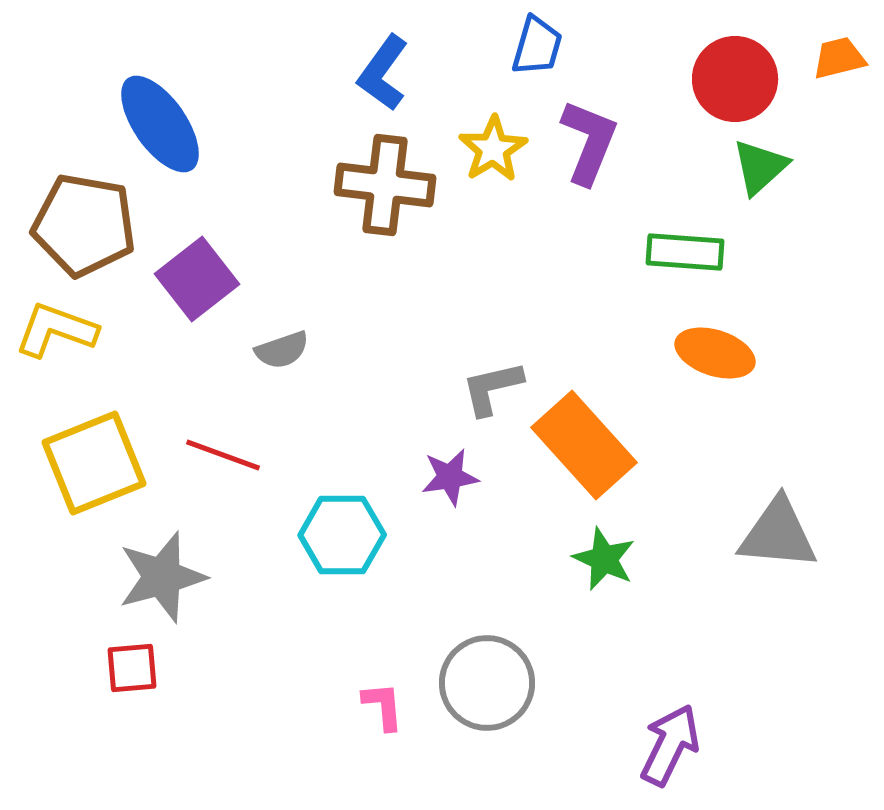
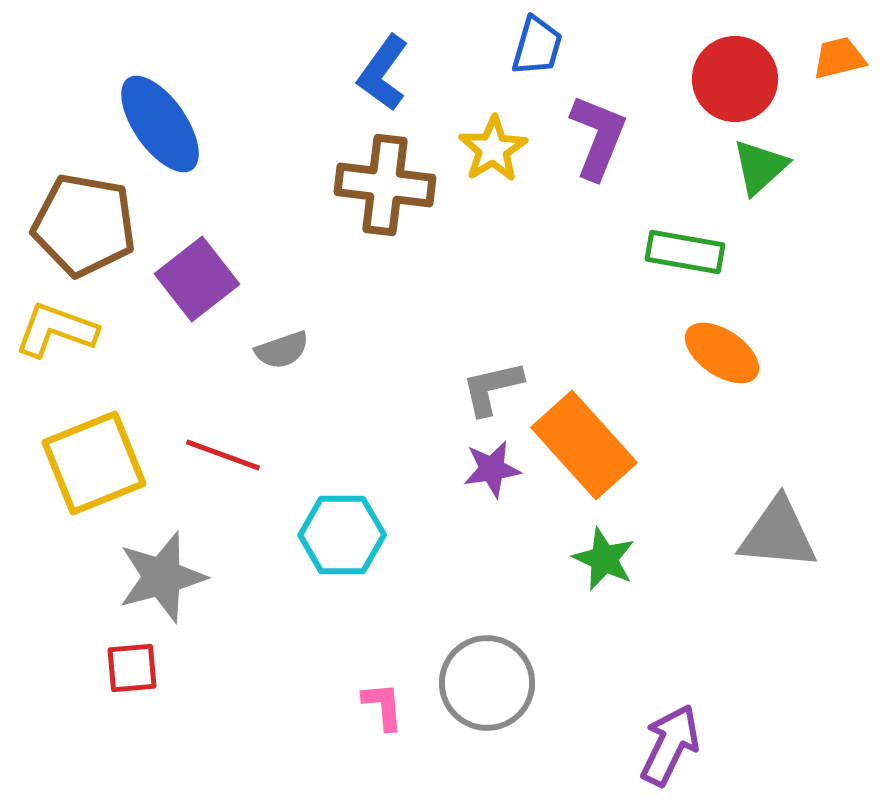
purple L-shape: moved 9 px right, 5 px up
green rectangle: rotated 6 degrees clockwise
orange ellipse: moved 7 px right; rotated 16 degrees clockwise
purple star: moved 42 px right, 8 px up
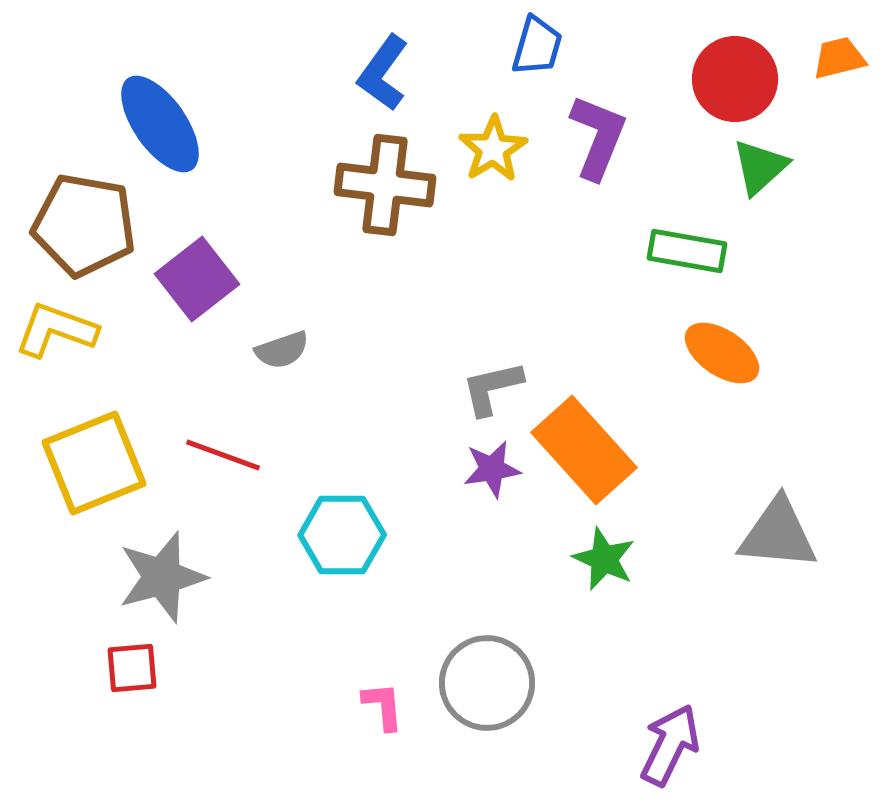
green rectangle: moved 2 px right, 1 px up
orange rectangle: moved 5 px down
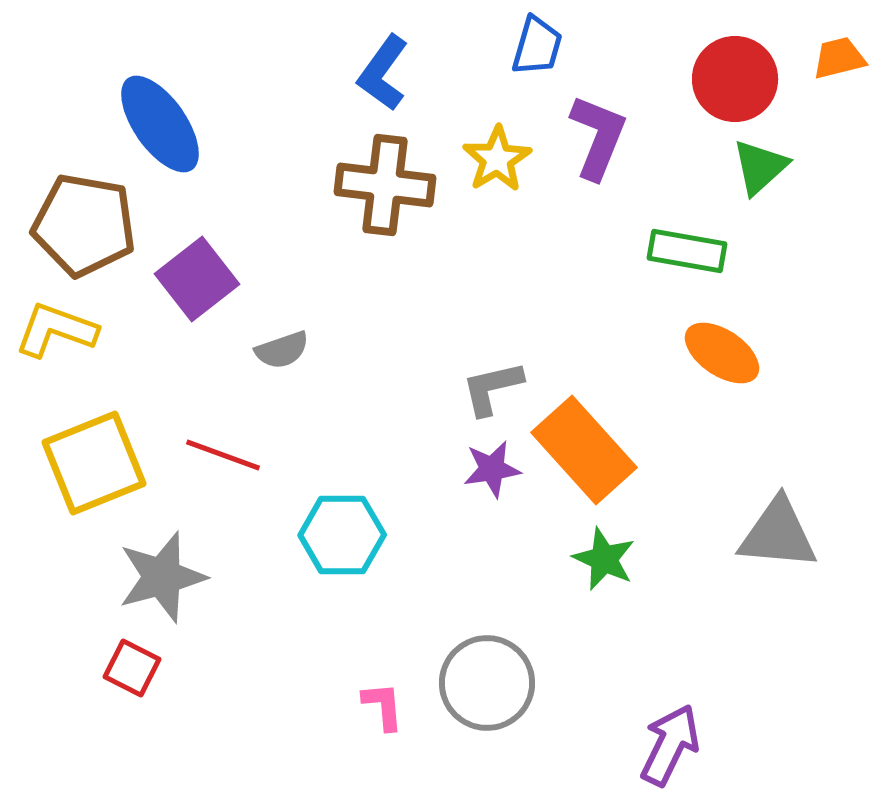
yellow star: moved 4 px right, 10 px down
red square: rotated 32 degrees clockwise
